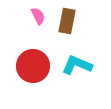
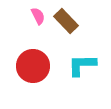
brown rectangle: moved 1 px left; rotated 55 degrees counterclockwise
cyan L-shape: moved 5 px right; rotated 24 degrees counterclockwise
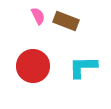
brown rectangle: rotated 25 degrees counterclockwise
cyan L-shape: moved 1 px right, 2 px down
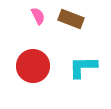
brown rectangle: moved 5 px right, 2 px up
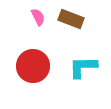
pink semicircle: moved 1 px down
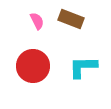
pink semicircle: moved 1 px left, 4 px down
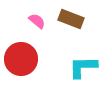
pink semicircle: rotated 24 degrees counterclockwise
red circle: moved 12 px left, 7 px up
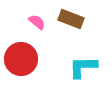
pink semicircle: moved 1 px down
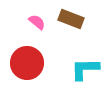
red circle: moved 6 px right, 4 px down
cyan L-shape: moved 2 px right, 2 px down
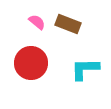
brown rectangle: moved 3 px left, 5 px down
red circle: moved 4 px right
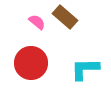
brown rectangle: moved 3 px left, 7 px up; rotated 20 degrees clockwise
